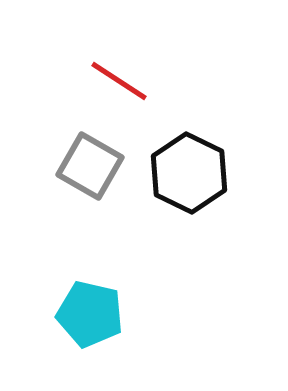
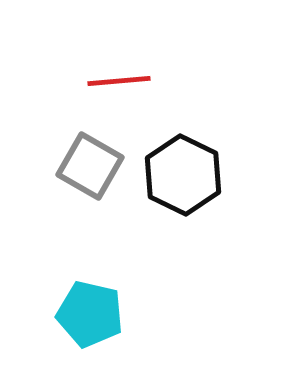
red line: rotated 38 degrees counterclockwise
black hexagon: moved 6 px left, 2 px down
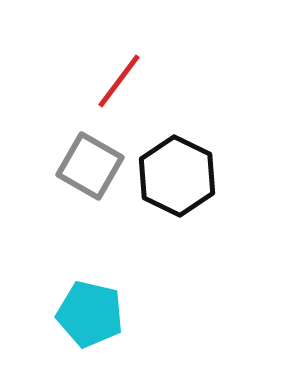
red line: rotated 48 degrees counterclockwise
black hexagon: moved 6 px left, 1 px down
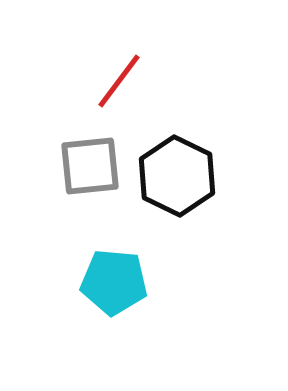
gray square: rotated 36 degrees counterclockwise
cyan pentagon: moved 24 px right, 32 px up; rotated 8 degrees counterclockwise
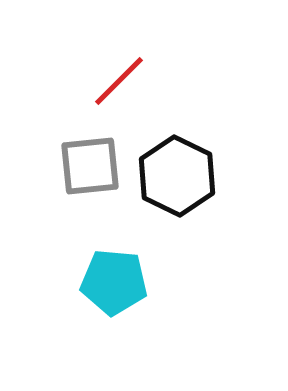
red line: rotated 8 degrees clockwise
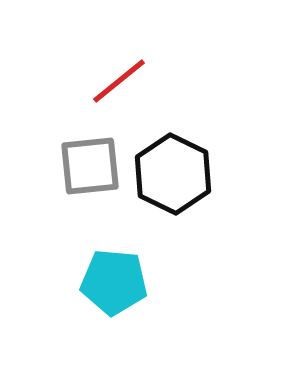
red line: rotated 6 degrees clockwise
black hexagon: moved 4 px left, 2 px up
